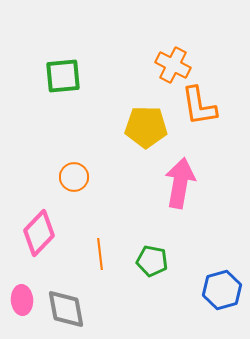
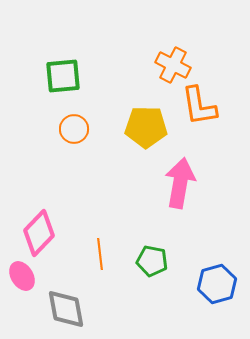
orange circle: moved 48 px up
blue hexagon: moved 5 px left, 6 px up
pink ellipse: moved 24 px up; rotated 28 degrees counterclockwise
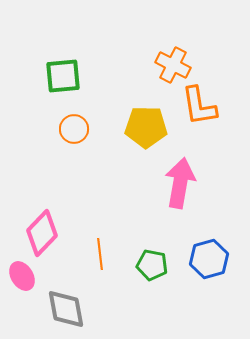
pink diamond: moved 3 px right
green pentagon: moved 4 px down
blue hexagon: moved 8 px left, 25 px up
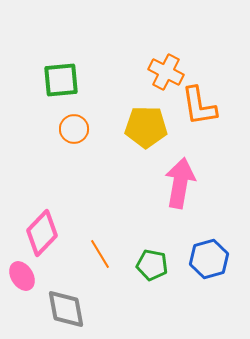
orange cross: moved 7 px left, 7 px down
green square: moved 2 px left, 4 px down
orange line: rotated 24 degrees counterclockwise
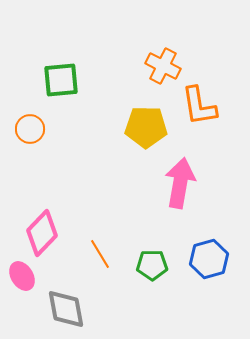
orange cross: moved 3 px left, 6 px up
orange circle: moved 44 px left
green pentagon: rotated 12 degrees counterclockwise
